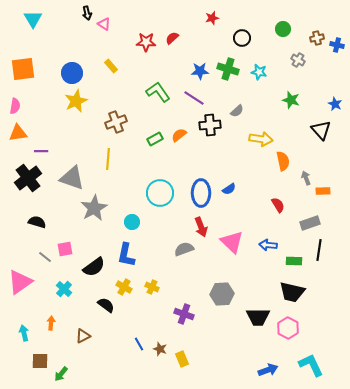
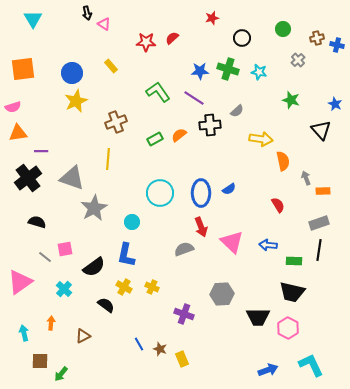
gray cross at (298, 60): rotated 16 degrees clockwise
pink semicircle at (15, 106): moved 2 px left, 1 px down; rotated 63 degrees clockwise
gray rectangle at (310, 223): moved 9 px right
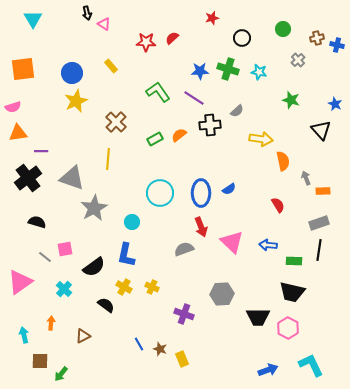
brown cross at (116, 122): rotated 25 degrees counterclockwise
cyan arrow at (24, 333): moved 2 px down
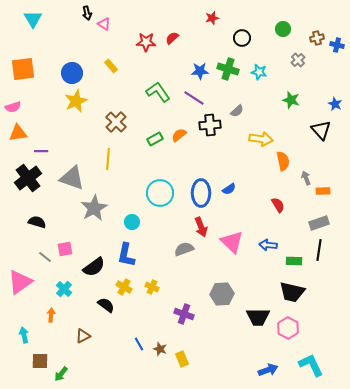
orange arrow at (51, 323): moved 8 px up
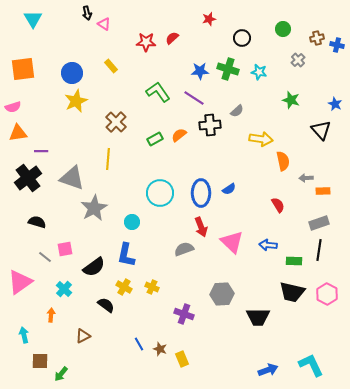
red star at (212, 18): moved 3 px left, 1 px down
gray arrow at (306, 178): rotated 72 degrees counterclockwise
pink hexagon at (288, 328): moved 39 px right, 34 px up
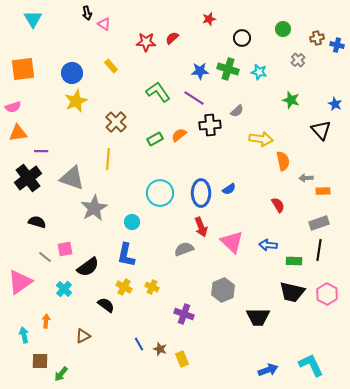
black semicircle at (94, 267): moved 6 px left
gray hexagon at (222, 294): moved 1 px right, 4 px up; rotated 20 degrees counterclockwise
orange arrow at (51, 315): moved 5 px left, 6 px down
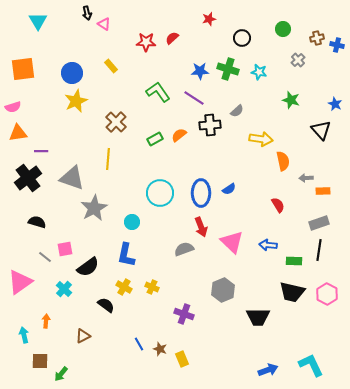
cyan triangle at (33, 19): moved 5 px right, 2 px down
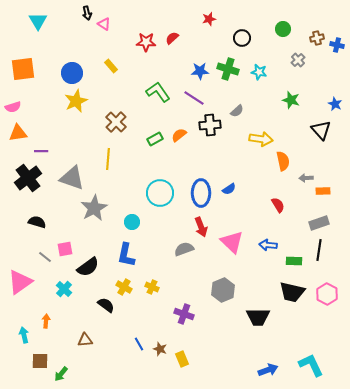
brown triangle at (83, 336): moved 2 px right, 4 px down; rotated 21 degrees clockwise
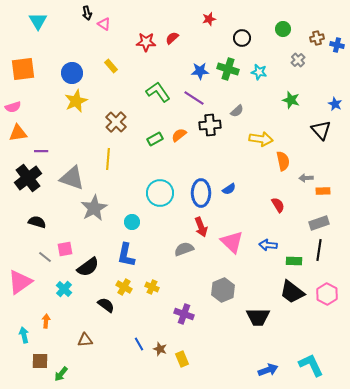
black trapezoid at (292, 292): rotated 24 degrees clockwise
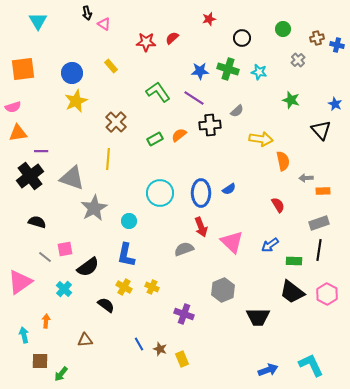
black cross at (28, 178): moved 2 px right, 2 px up
cyan circle at (132, 222): moved 3 px left, 1 px up
blue arrow at (268, 245): moved 2 px right; rotated 42 degrees counterclockwise
